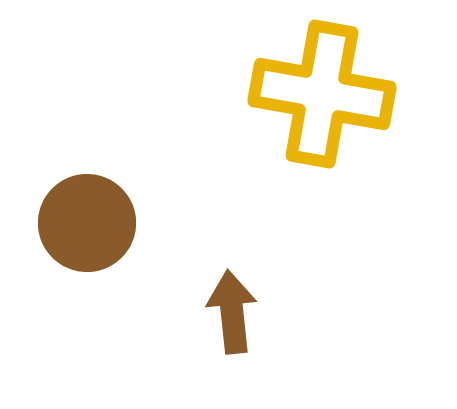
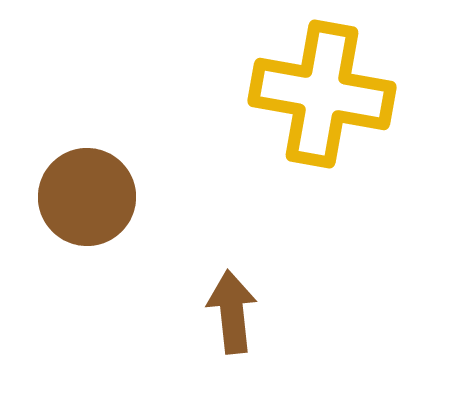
brown circle: moved 26 px up
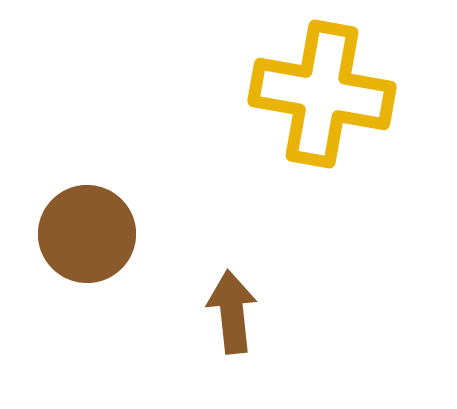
brown circle: moved 37 px down
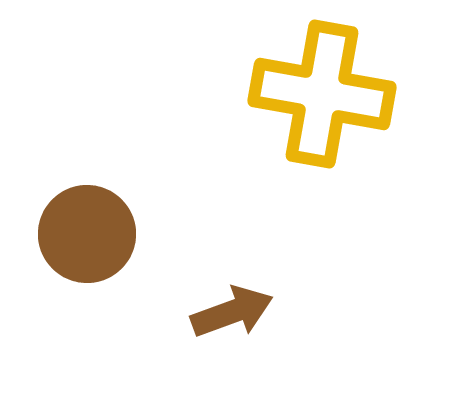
brown arrow: rotated 76 degrees clockwise
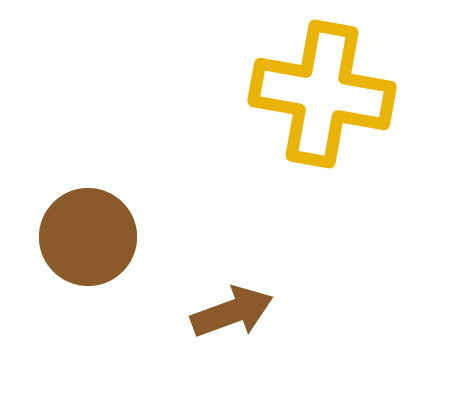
brown circle: moved 1 px right, 3 px down
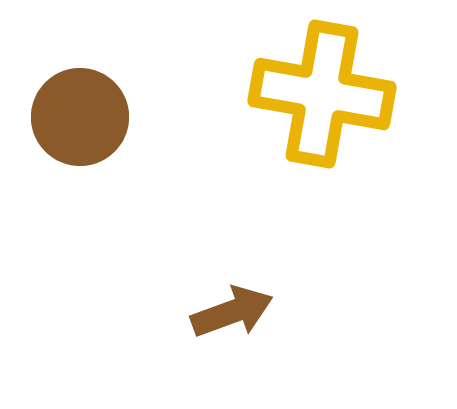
brown circle: moved 8 px left, 120 px up
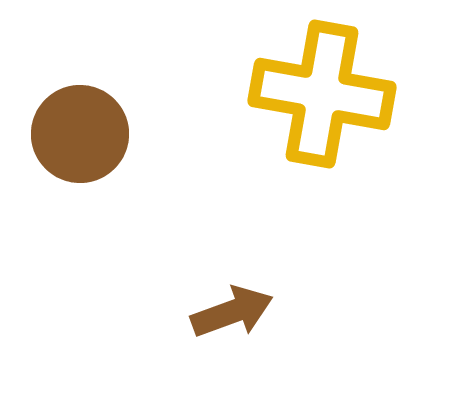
brown circle: moved 17 px down
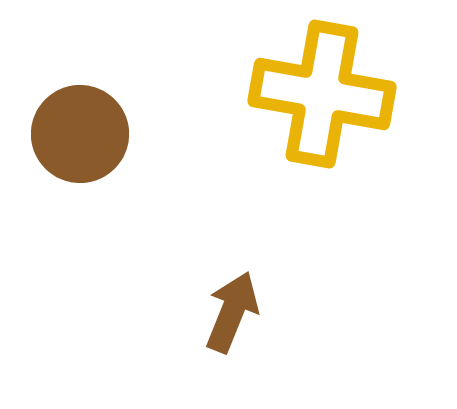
brown arrow: rotated 48 degrees counterclockwise
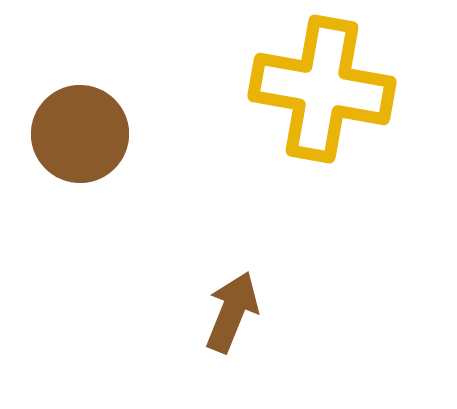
yellow cross: moved 5 px up
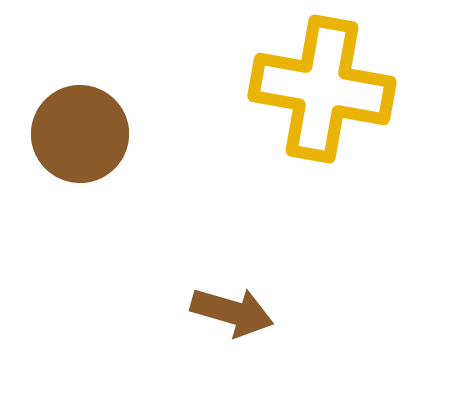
brown arrow: rotated 84 degrees clockwise
